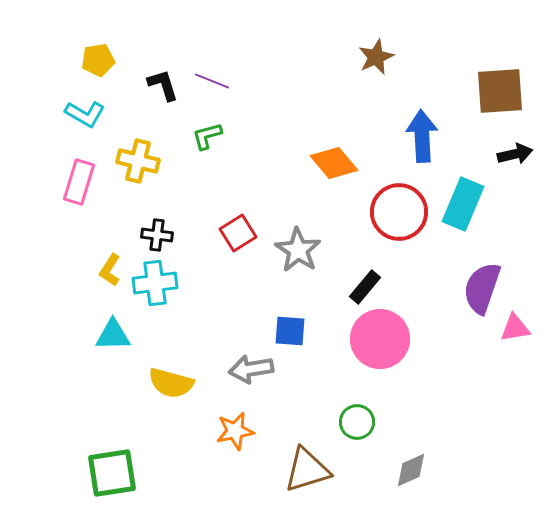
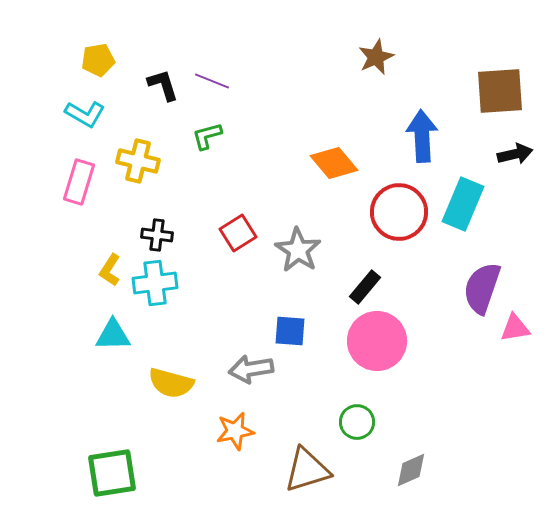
pink circle: moved 3 px left, 2 px down
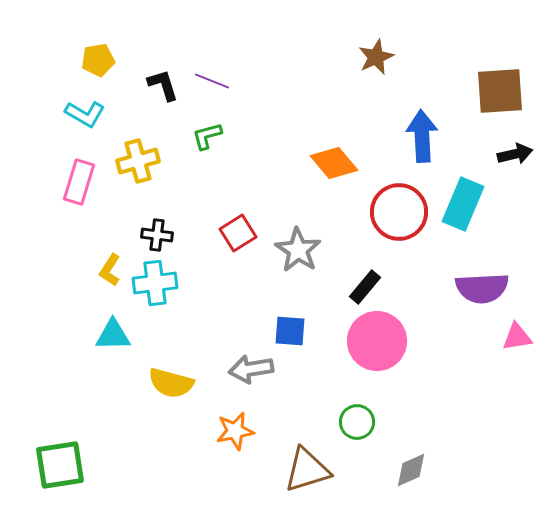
yellow cross: rotated 30 degrees counterclockwise
purple semicircle: rotated 112 degrees counterclockwise
pink triangle: moved 2 px right, 9 px down
green square: moved 52 px left, 8 px up
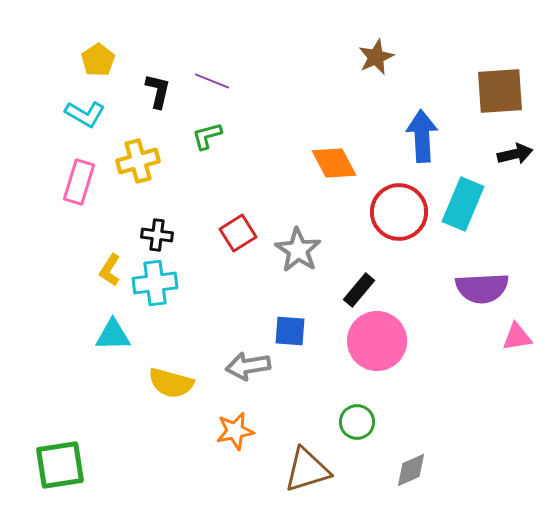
yellow pentagon: rotated 24 degrees counterclockwise
black L-shape: moved 5 px left, 6 px down; rotated 30 degrees clockwise
orange diamond: rotated 12 degrees clockwise
black rectangle: moved 6 px left, 3 px down
gray arrow: moved 3 px left, 3 px up
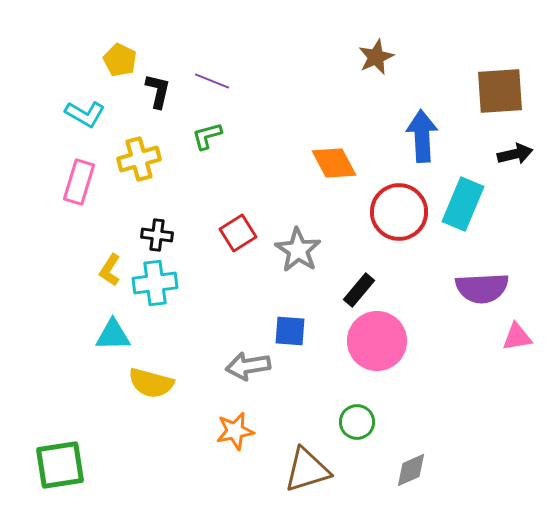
yellow pentagon: moved 22 px right; rotated 12 degrees counterclockwise
yellow cross: moved 1 px right, 2 px up
yellow semicircle: moved 20 px left
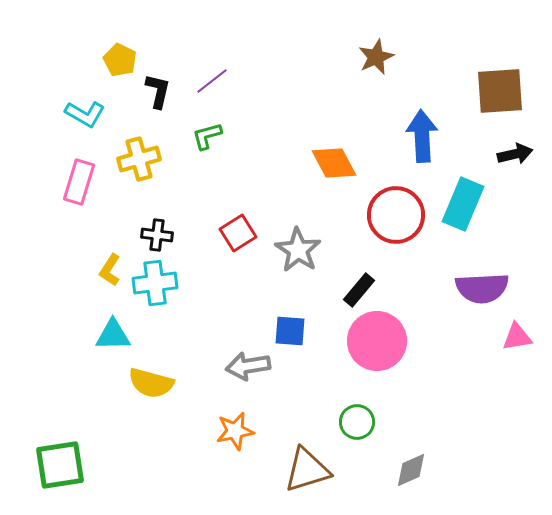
purple line: rotated 60 degrees counterclockwise
red circle: moved 3 px left, 3 px down
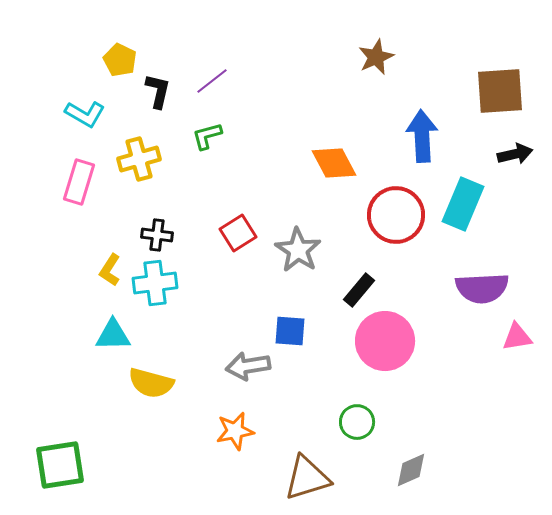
pink circle: moved 8 px right
brown triangle: moved 8 px down
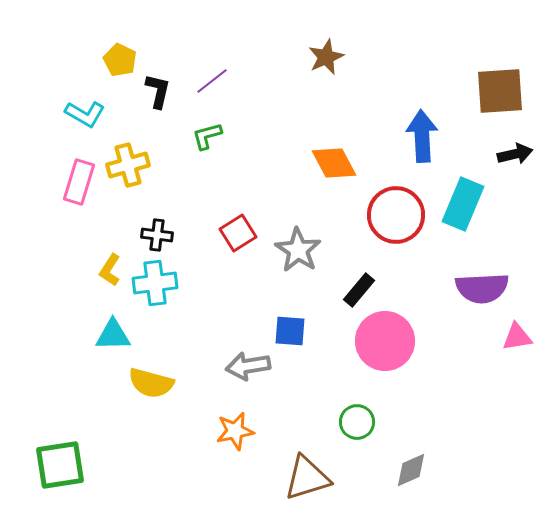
brown star: moved 50 px left
yellow cross: moved 11 px left, 6 px down
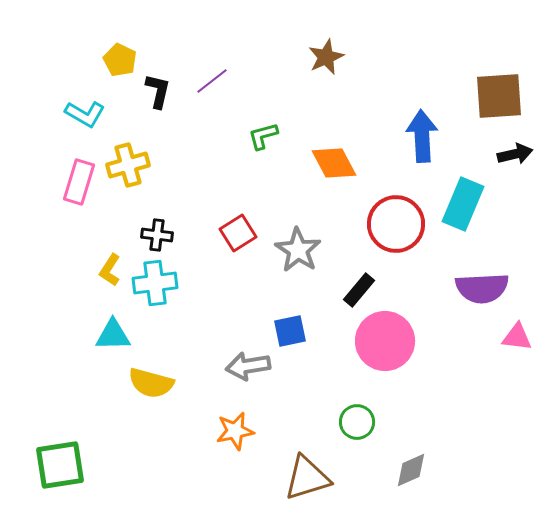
brown square: moved 1 px left, 5 px down
green L-shape: moved 56 px right
red circle: moved 9 px down
blue square: rotated 16 degrees counterclockwise
pink triangle: rotated 16 degrees clockwise
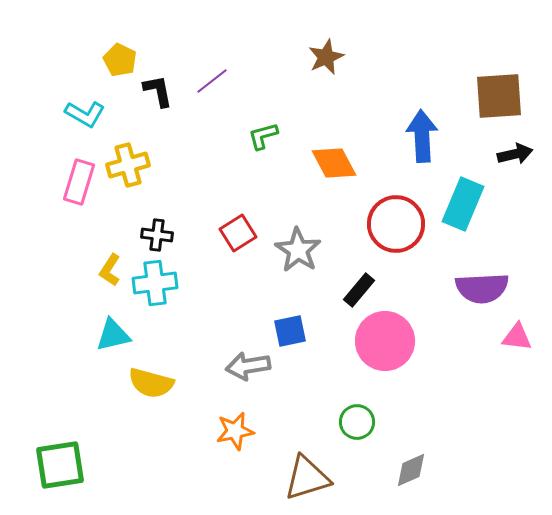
black L-shape: rotated 24 degrees counterclockwise
cyan triangle: rotated 12 degrees counterclockwise
